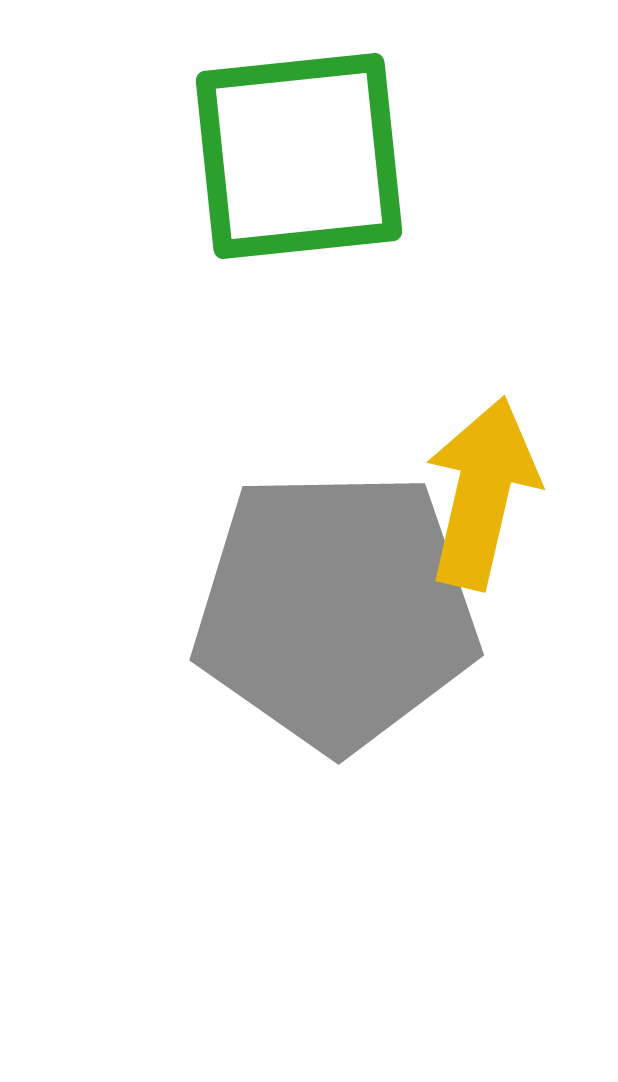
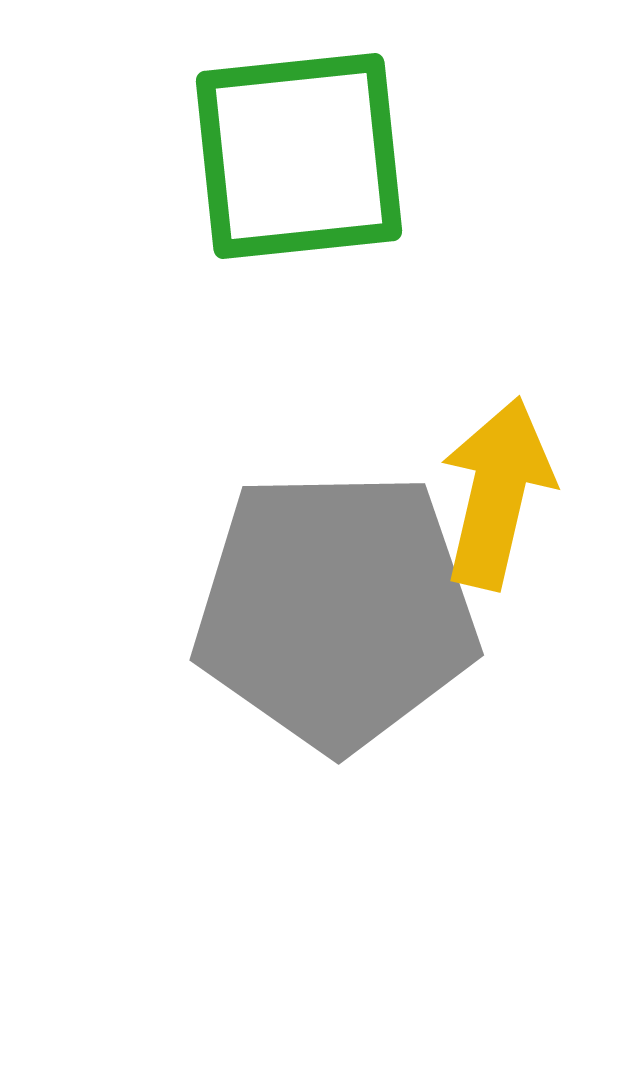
yellow arrow: moved 15 px right
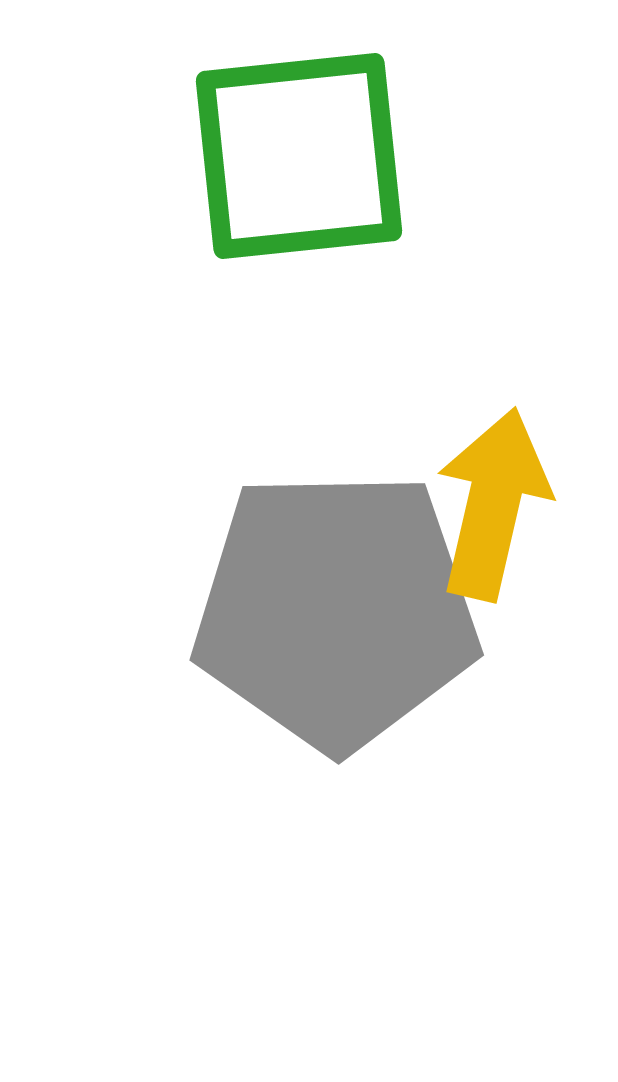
yellow arrow: moved 4 px left, 11 px down
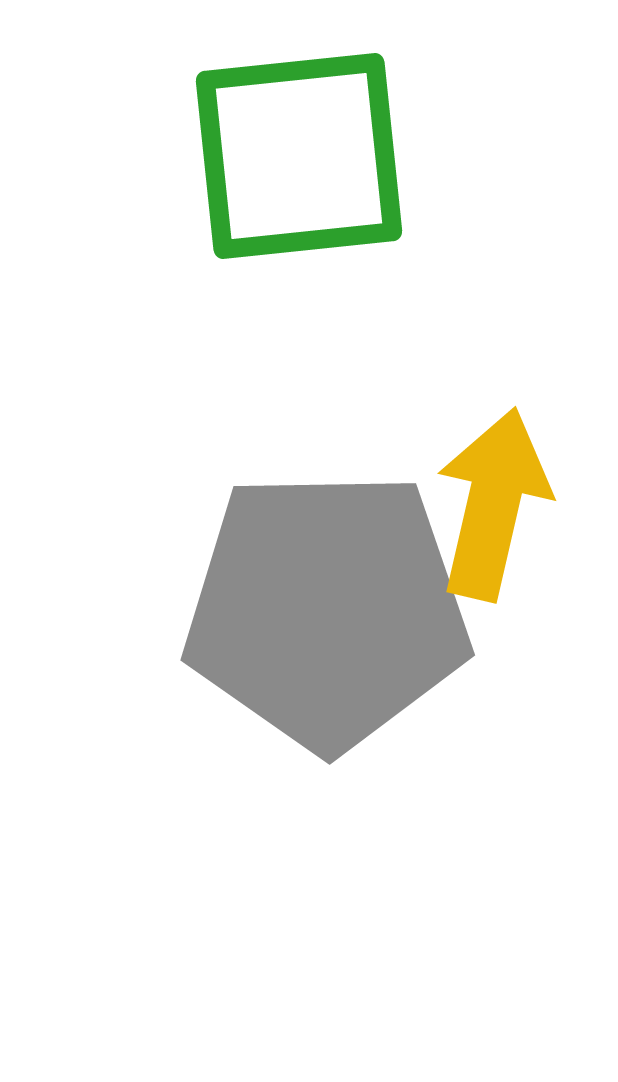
gray pentagon: moved 9 px left
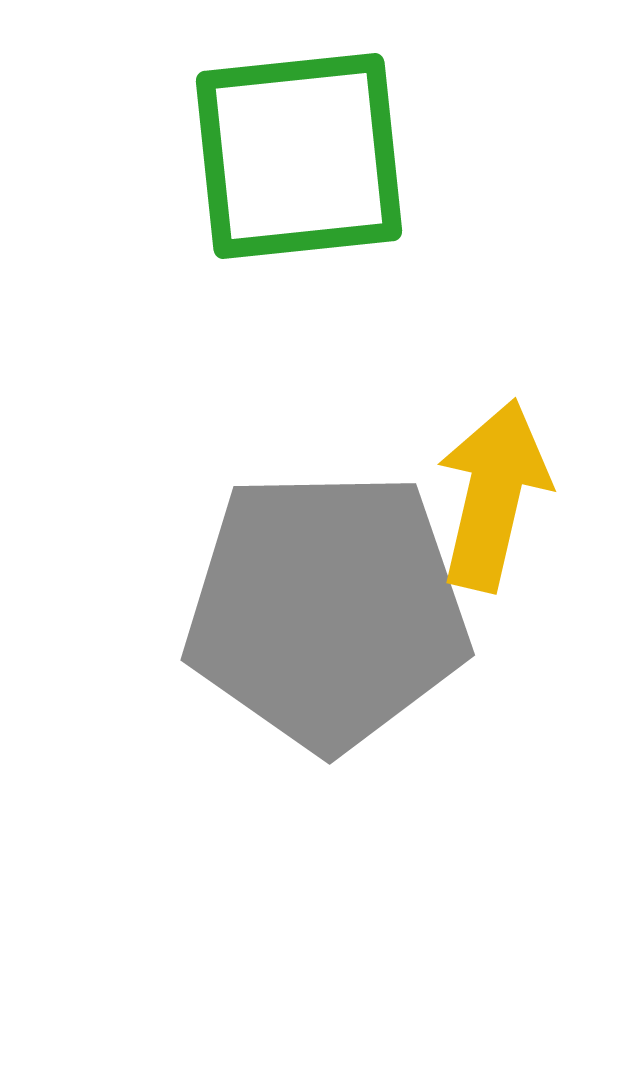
yellow arrow: moved 9 px up
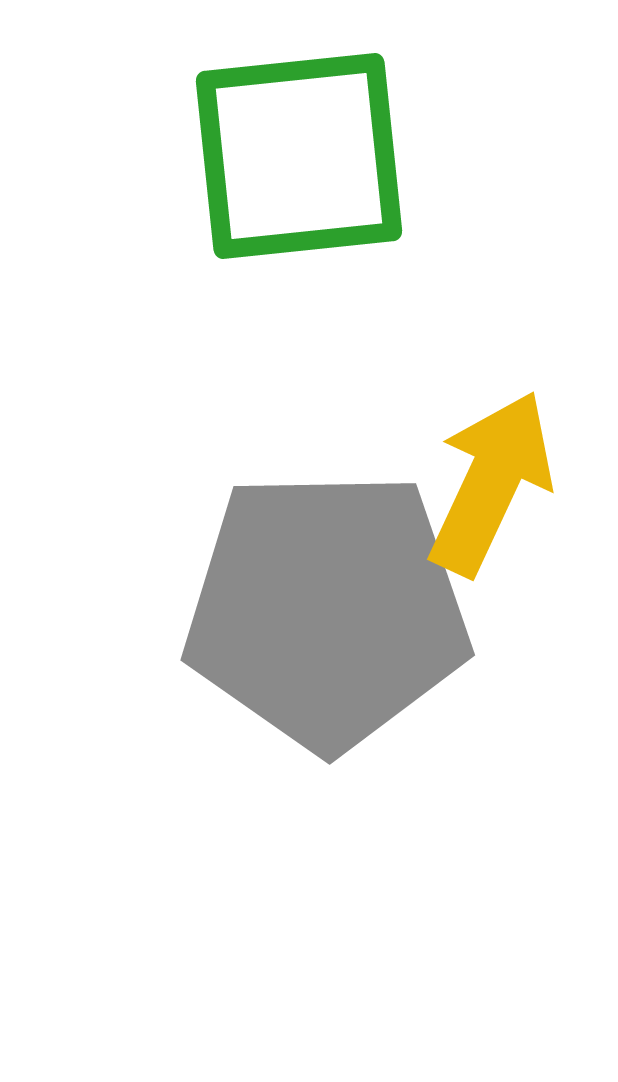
yellow arrow: moved 2 px left, 12 px up; rotated 12 degrees clockwise
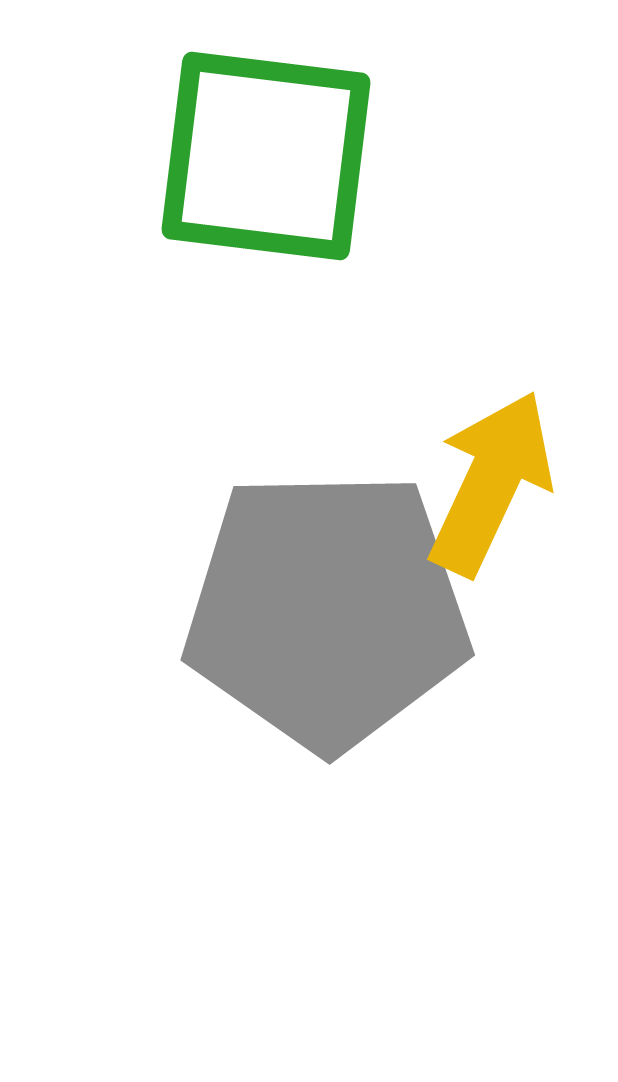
green square: moved 33 px left; rotated 13 degrees clockwise
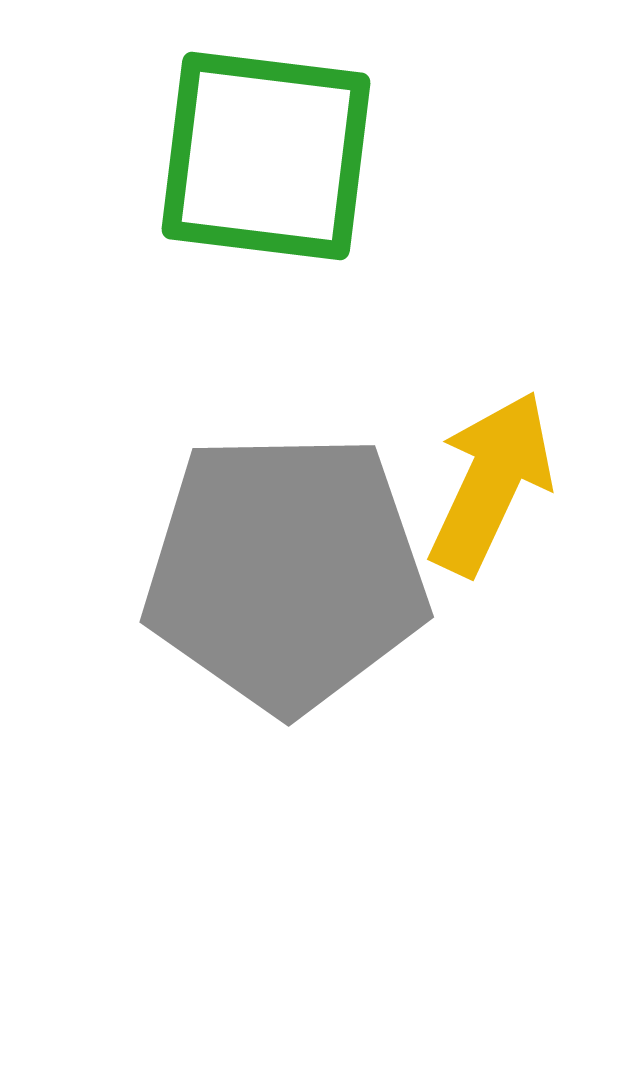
gray pentagon: moved 41 px left, 38 px up
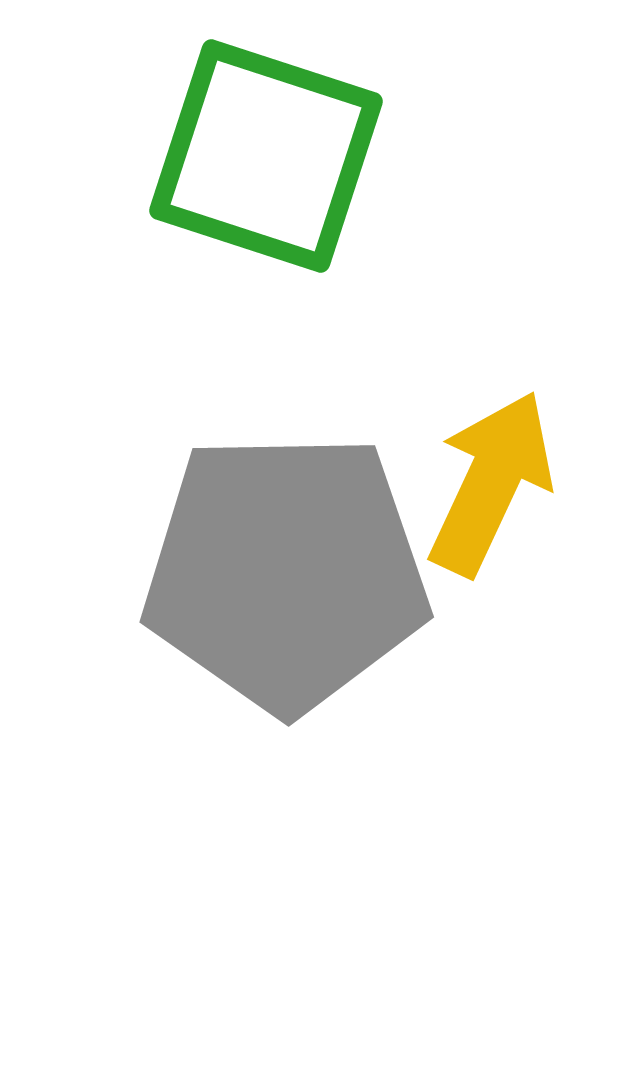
green square: rotated 11 degrees clockwise
